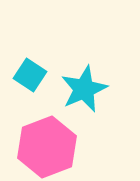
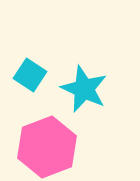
cyan star: rotated 24 degrees counterclockwise
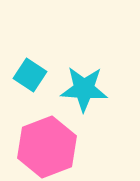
cyan star: rotated 21 degrees counterclockwise
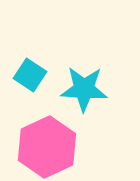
pink hexagon: rotated 4 degrees counterclockwise
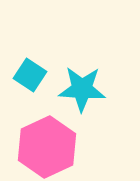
cyan star: moved 2 px left
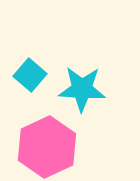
cyan square: rotated 8 degrees clockwise
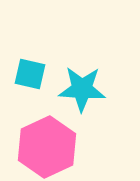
cyan square: moved 1 px up; rotated 28 degrees counterclockwise
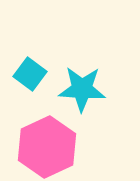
cyan square: rotated 24 degrees clockwise
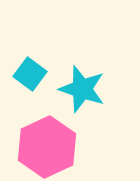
cyan star: rotated 15 degrees clockwise
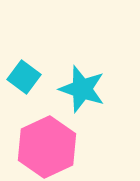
cyan square: moved 6 px left, 3 px down
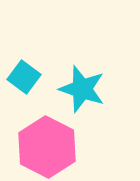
pink hexagon: rotated 8 degrees counterclockwise
